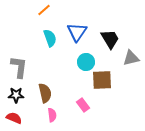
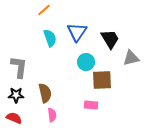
pink rectangle: moved 8 px right; rotated 48 degrees counterclockwise
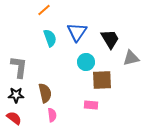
red semicircle: rotated 14 degrees clockwise
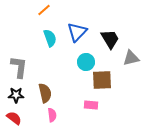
blue triangle: rotated 10 degrees clockwise
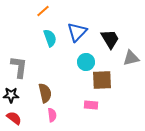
orange line: moved 1 px left, 1 px down
black star: moved 5 px left
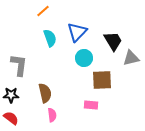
black trapezoid: moved 3 px right, 2 px down
cyan circle: moved 2 px left, 4 px up
gray L-shape: moved 2 px up
red semicircle: moved 3 px left
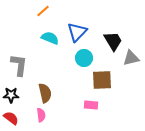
cyan semicircle: rotated 48 degrees counterclockwise
pink semicircle: moved 11 px left
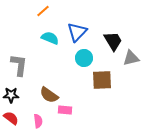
brown semicircle: moved 4 px right, 2 px down; rotated 138 degrees clockwise
pink rectangle: moved 26 px left, 5 px down
pink semicircle: moved 3 px left, 6 px down
